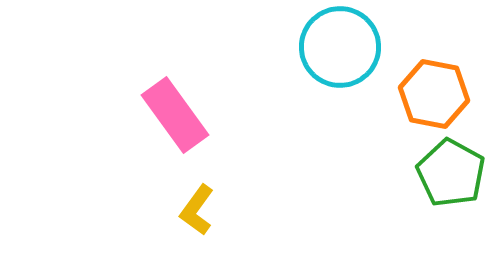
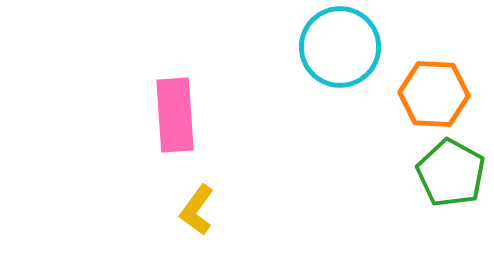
orange hexagon: rotated 8 degrees counterclockwise
pink rectangle: rotated 32 degrees clockwise
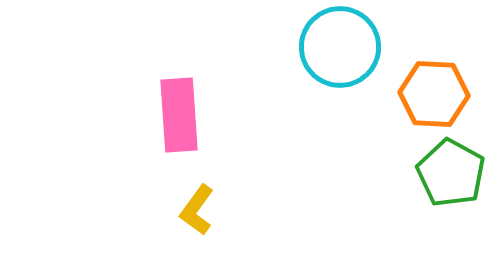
pink rectangle: moved 4 px right
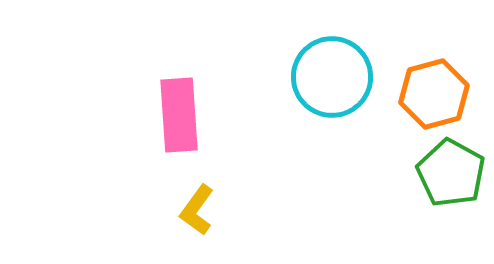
cyan circle: moved 8 px left, 30 px down
orange hexagon: rotated 18 degrees counterclockwise
